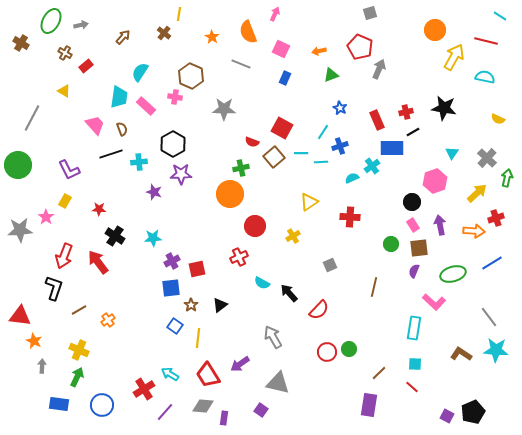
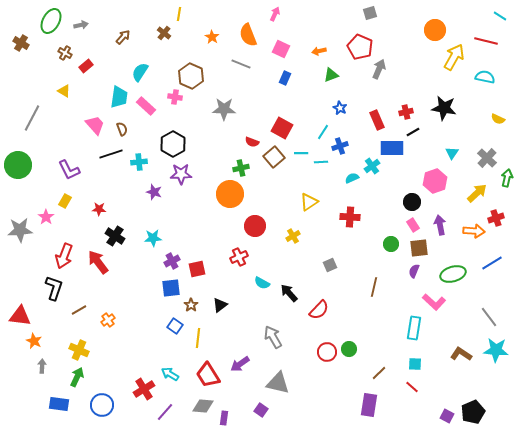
orange semicircle at (248, 32): moved 3 px down
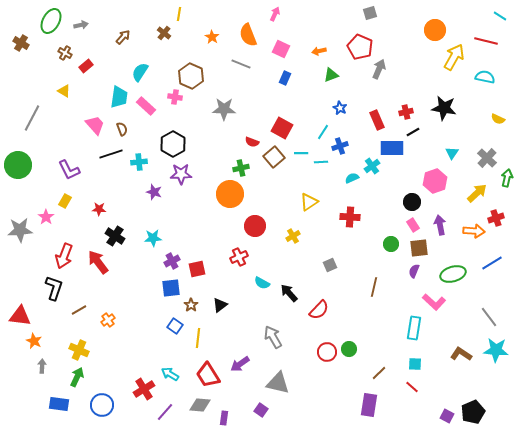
gray diamond at (203, 406): moved 3 px left, 1 px up
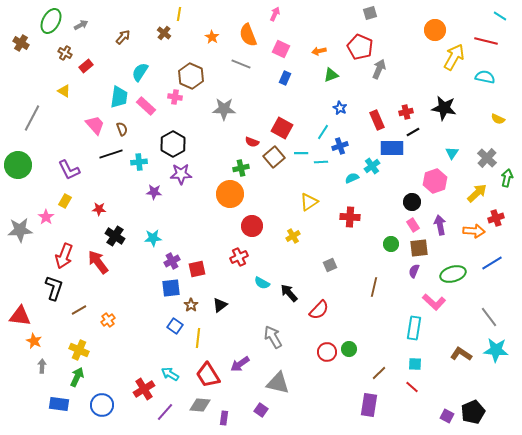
gray arrow at (81, 25): rotated 16 degrees counterclockwise
purple star at (154, 192): rotated 14 degrees counterclockwise
red circle at (255, 226): moved 3 px left
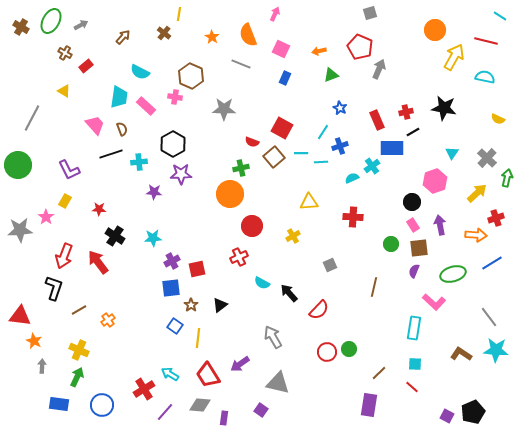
brown cross at (21, 43): moved 16 px up
cyan semicircle at (140, 72): rotated 96 degrees counterclockwise
yellow triangle at (309, 202): rotated 30 degrees clockwise
red cross at (350, 217): moved 3 px right
orange arrow at (474, 231): moved 2 px right, 4 px down
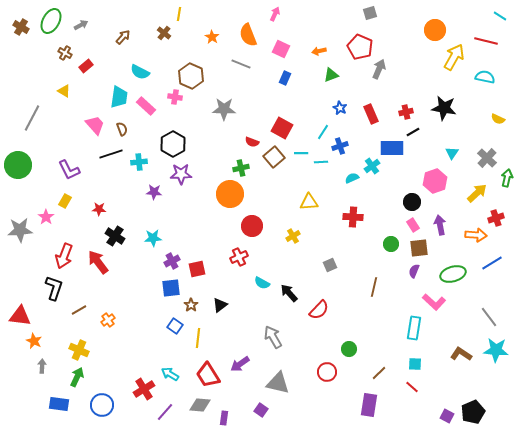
red rectangle at (377, 120): moved 6 px left, 6 px up
red circle at (327, 352): moved 20 px down
